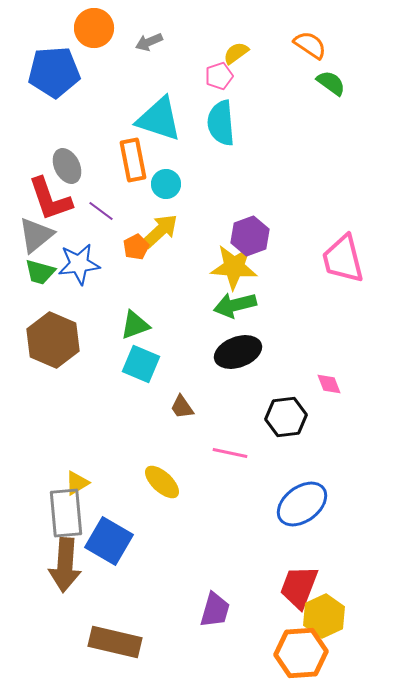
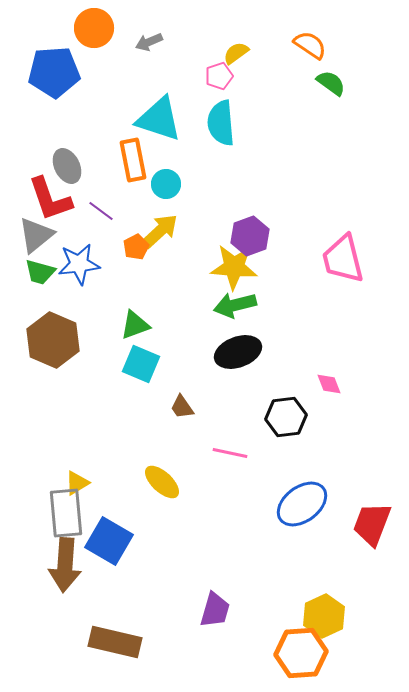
red trapezoid at (299, 587): moved 73 px right, 63 px up
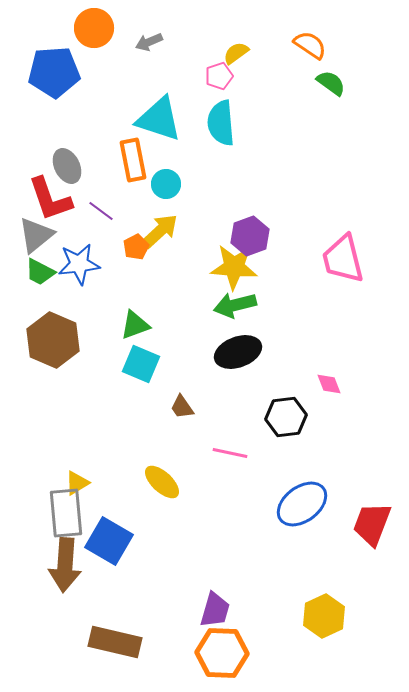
green trapezoid at (40, 272): rotated 12 degrees clockwise
orange hexagon at (301, 653): moved 79 px left; rotated 6 degrees clockwise
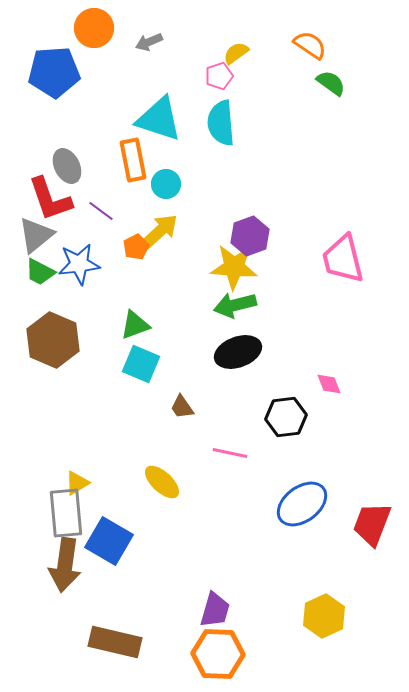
brown arrow at (65, 565): rotated 4 degrees clockwise
orange hexagon at (222, 653): moved 4 px left, 1 px down
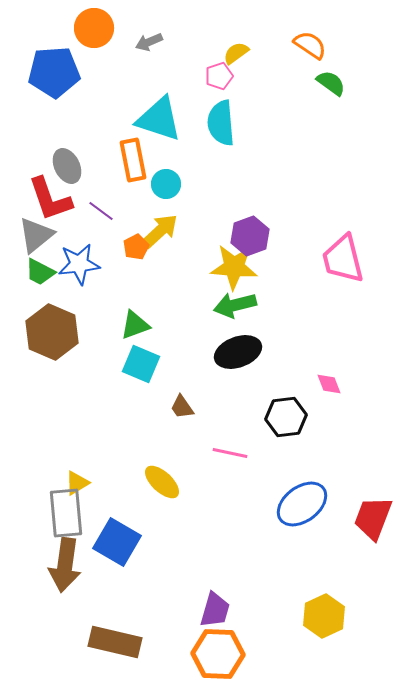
brown hexagon at (53, 340): moved 1 px left, 8 px up
red trapezoid at (372, 524): moved 1 px right, 6 px up
blue square at (109, 541): moved 8 px right, 1 px down
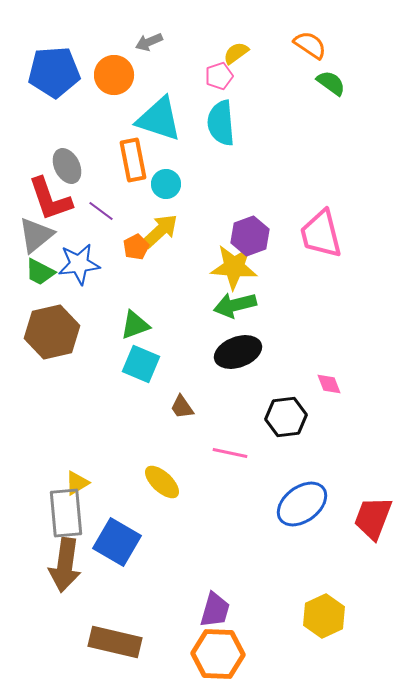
orange circle at (94, 28): moved 20 px right, 47 px down
pink trapezoid at (343, 259): moved 22 px left, 25 px up
brown hexagon at (52, 332): rotated 24 degrees clockwise
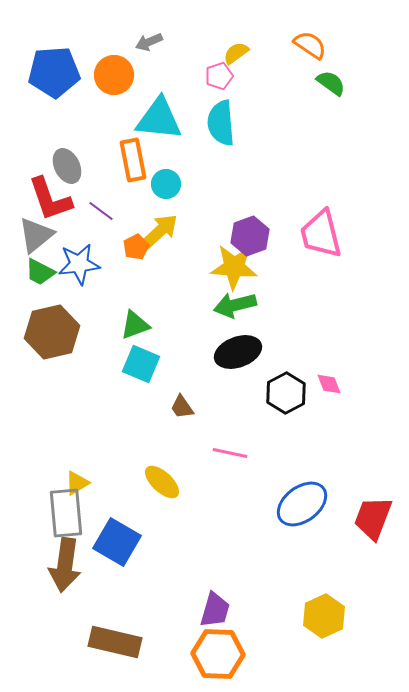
cyan triangle at (159, 119): rotated 12 degrees counterclockwise
black hexagon at (286, 417): moved 24 px up; rotated 21 degrees counterclockwise
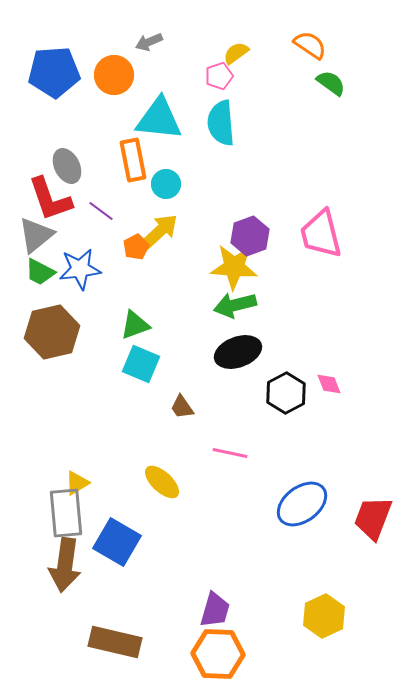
blue star at (79, 264): moved 1 px right, 5 px down
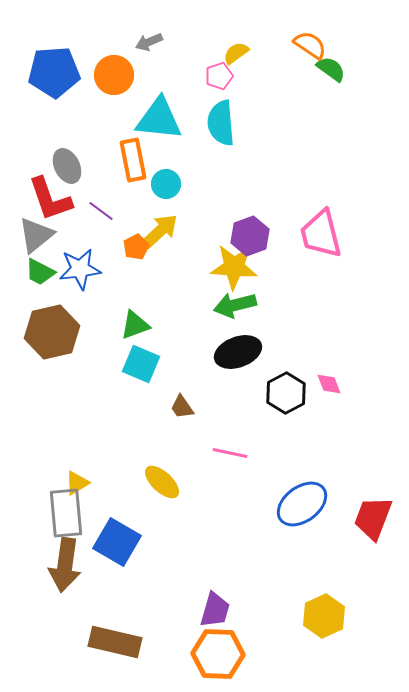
green semicircle at (331, 83): moved 14 px up
